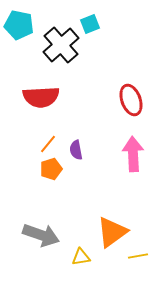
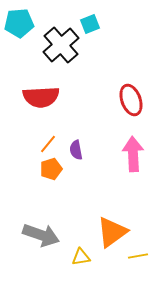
cyan pentagon: moved 2 px up; rotated 16 degrees counterclockwise
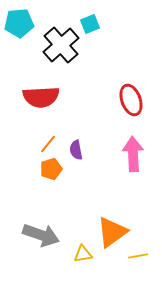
yellow triangle: moved 2 px right, 3 px up
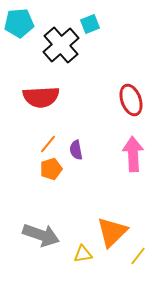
orange triangle: rotated 8 degrees counterclockwise
yellow line: rotated 42 degrees counterclockwise
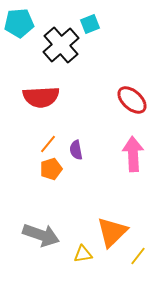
red ellipse: moved 1 px right; rotated 28 degrees counterclockwise
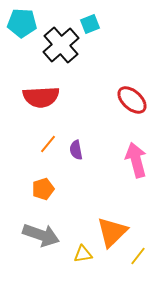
cyan pentagon: moved 3 px right; rotated 8 degrees clockwise
pink arrow: moved 3 px right, 6 px down; rotated 12 degrees counterclockwise
orange pentagon: moved 8 px left, 20 px down
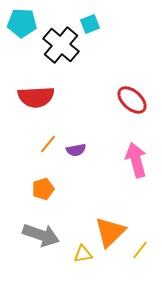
black cross: rotated 9 degrees counterclockwise
red semicircle: moved 5 px left
purple semicircle: rotated 90 degrees counterclockwise
orange triangle: moved 2 px left
yellow line: moved 2 px right, 6 px up
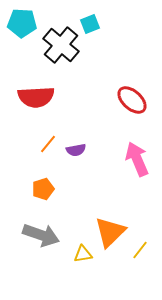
pink arrow: moved 1 px right, 1 px up; rotated 8 degrees counterclockwise
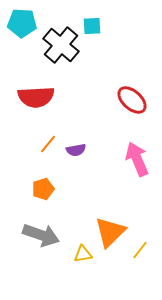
cyan square: moved 2 px right, 2 px down; rotated 18 degrees clockwise
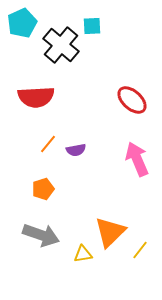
cyan pentagon: rotated 28 degrees counterclockwise
